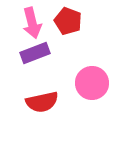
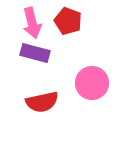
purple rectangle: rotated 36 degrees clockwise
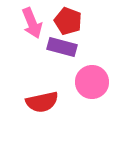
pink arrow: rotated 8 degrees counterclockwise
purple rectangle: moved 27 px right, 6 px up
pink circle: moved 1 px up
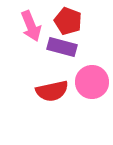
pink arrow: moved 1 px left, 3 px down
red semicircle: moved 10 px right, 11 px up
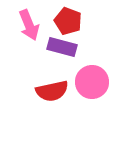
pink arrow: moved 2 px left, 1 px up
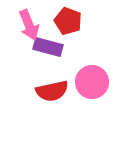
purple rectangle: moved 14 px left
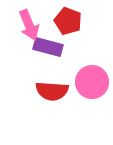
red semicircle: rotated 16 degrees clockwise
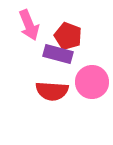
red pentagon: moved 15 px down
purple rectangle: moved 10 px right, 7 px down
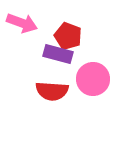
pink arrow: moved 7 px left, 2 px up; rotated 48 degrees counterclockwise
pink circle: moved 1 px right, 3 px up
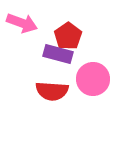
red pentagon: rotated 16 degrees clockwise
